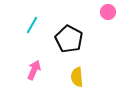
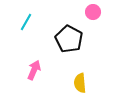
pink circle: moved 15 px left
cyan line: moved 6 px left, 3 px up
yellow semicircle: moved 3 px right, 6 px down
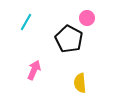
pink circle: moved 6 px left, 6 px down
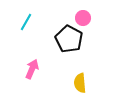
pink circle: moved 4 px left
pink arrow: moved 2 px left, 1 px up
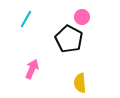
pink circle: moved 1 px left, 1 px up
cyan line: moved 3 px up
